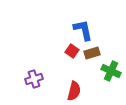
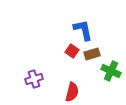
brown rectangle: moved 1 px down
red semicircle: moved 2 px left, 1 px down
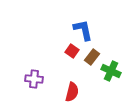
brown rectangle: moved 3 px down; rotated 35 degrees counterclockwise
purple cross: rotated 24 degrees clockwise
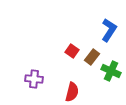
blue L-shape: moved 26 px right; rotated 45 degrees clockwise
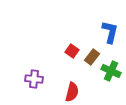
blue L-shape: moved 1 px right, 2 px down; rotated 20 degrees counterclockwise
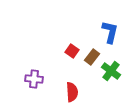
green cross: rotated 12 degrees clockwise
red semicircle: rotated 18 degrees counterclockwise
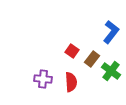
blue L-shape: moved 1 px right; rotated 25 degrees clockwise
brown rectangle: moved 2 px down
purple cross: moved 9 px right
red semicircle: moved 1 px left, 10 px up
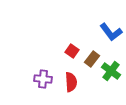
blue L-shape: rotated 105 degrees clockwise
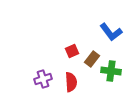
red square: rotated 32 degrees clockwise
green cross: rotated 30 degrees counterclockwise
purple cross: rotated 24 degrees counterclockwise
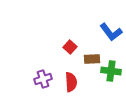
red square: moved 2 px left, 4 px up; rotated 24 degrees counterclockwise
brown rectangle: rotated 49 degrees clockwise
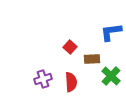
blue L-shape: rotated 120 degrees clockwise
green cross: moved 5 px down; rotated 36 degrees clockwise
